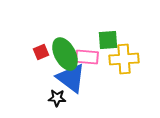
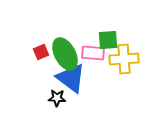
pink rectangle: moved 6 px right, 4 px up
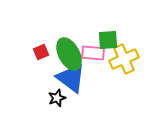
green ellipse: moved 4 px right
yellow cross: rotated 20 degrees counterclockwise
black star: rotated 24 degrees counterclockwise
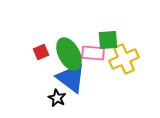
black star: rotated 24 degrees counterclockwise
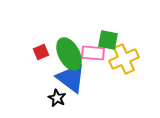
green square: rotated 15 degrees clockwise
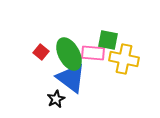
red square: rotated 28 degrees counterclockwise
yellow cross: rotated 36 degrees clockwise
black star: moved 1 px left, 1 px down; rotated 18 degrees clockwise
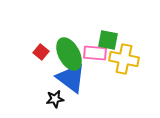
pink rectangle: moved 2 px right
black star: moved 1 px left; rotated 18 degrees clockwise
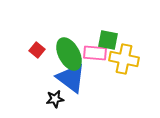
red square: moved 4 px left, 2 px up
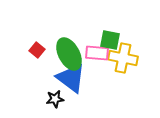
green square: moved 2 px right
pink rectangle: moved 2 px right
yellow cross: moved 1 px left, 1 px up
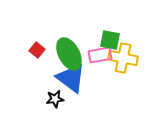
pink rectangle: moved 3 px right, 2 px down; rotated 15 degrees counterclockwise
